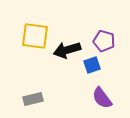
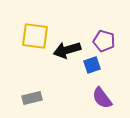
gray rectangle: moved 1 px left, 1 px up
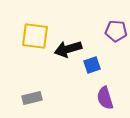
purple pentagon: moved 12 px right, 10 px up; rotated 10 degrees counterclockwise
black arrow: moved 1 px right, 1 px up
purple semicircle: moved 3 px right; rotated 20 degrees clockwise
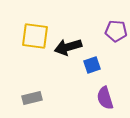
black arrow: moved 2 px up
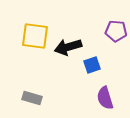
gray rectangle: rotated 30 degrees clockwise
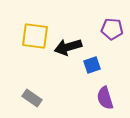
purple pentagon: moved 4 px left, 2 px up
gray rectangle: rotated 18 degrees clockwise
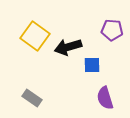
purple pentagon: moved 1 px down
yellow square: rotated 28 degrees clockwise
blue square: rotated 18 degrees clockwise
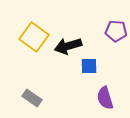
purple pentagon: moved 4 px right, 1 px down
yellow square: moved 1 px left, 1 px down
black arrow: moved 1 px up
blue square: moved 3 px left, 1 px down
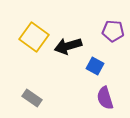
purple pentagon: moved 3 px left
blue square: moved 6 px right; rotated 30 degrees clockwise
